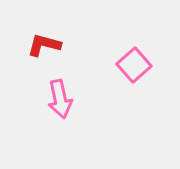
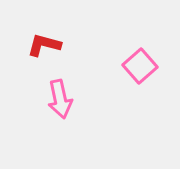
pink square: moved 6 px right, 1 px down
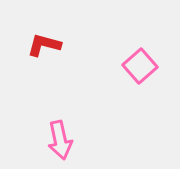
pink arrow: moved 41 px down
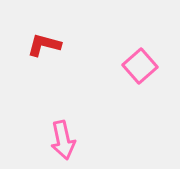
pink arrow: moved 3 px right
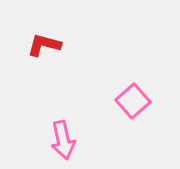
pink square: moved 7 px left, 35 px down
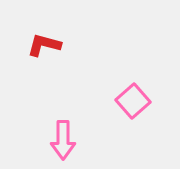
pink arrow: rotated 12 degrees clockwise
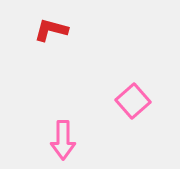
red L-shape: moved 7 px right, 15 px up
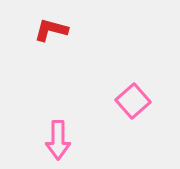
pink arrow: moved 5 px left
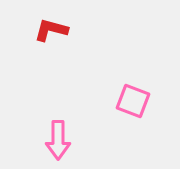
pink square: rotated 28 degrees counterclockwise
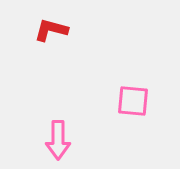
pink square: rotated 16 degrees counterclockwise
